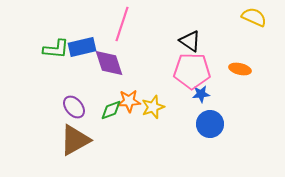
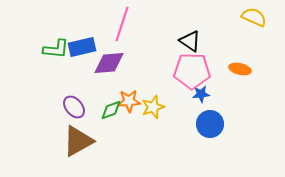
purple diamond: rotated 76 degrees counterclockwise
brown triangle: moved 3 px right, 1 px down
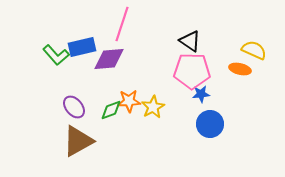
yellow semicircle: moved 33 px down
green L-shape: moved 6 px down; rotated 44 degrees clockwise
purple diamond: moved 4 px up
yellow star: rotated 10 degrees counterclockwise
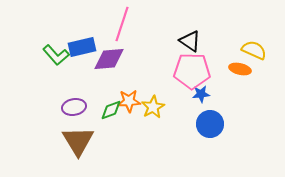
purple ellipse: rotated 60 degrees counterclockwise
brown triangle: rotated 32 degrees counterclockwise
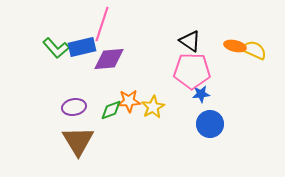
pink line: moved 20 px left
green L-shape: moved 7 px up
orange ellipse: moved 5 px left, 23 px up
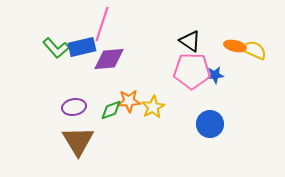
blue star: moved 14 px right, 19 px up
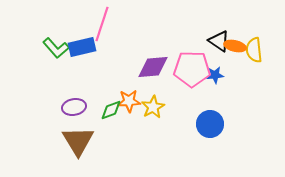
black triangle: moved 29 px right
yellow semicircle: rotated 120 degrees counterclockwise
purple diamond: moved 44 px right, 8 px down
pink pentagon: moved 2 px up
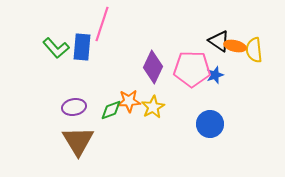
blue rectangle: rotated 72 degrees counterclockwise
purple diamond: rotated 60 degrees counterclockwise
blue star: rotated 12 degrees counterclockwise
